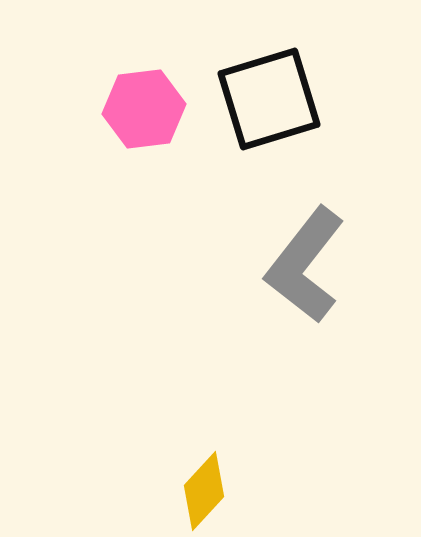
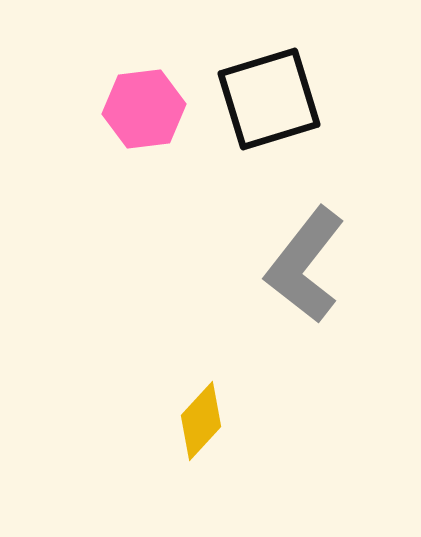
yellow diamond: moved 3 px left, 70 px up
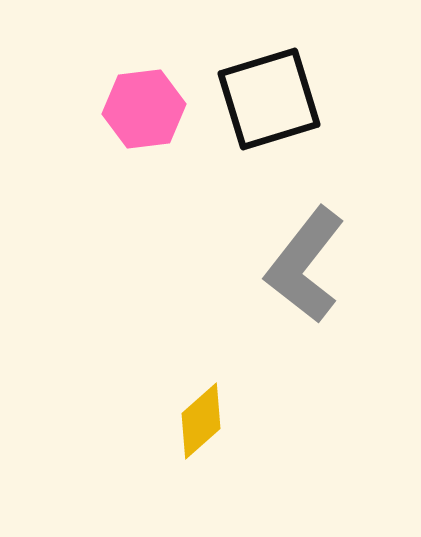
yellow diamond: rotated 6 degrees clockwise
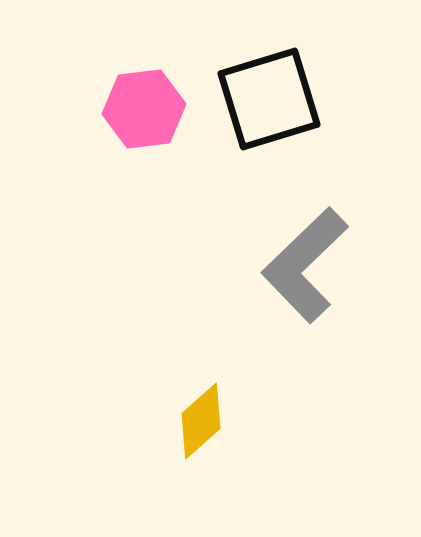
gray L-shape: rotated 8 degrees clockwise
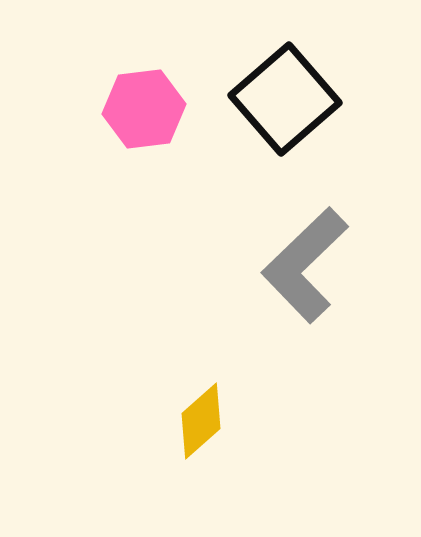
black square: moved 16 px right; rotated 24 degrees counterclockwise
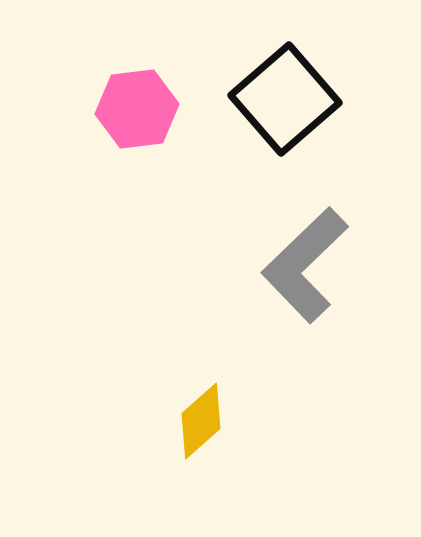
pink hexagon: moved 7 px left
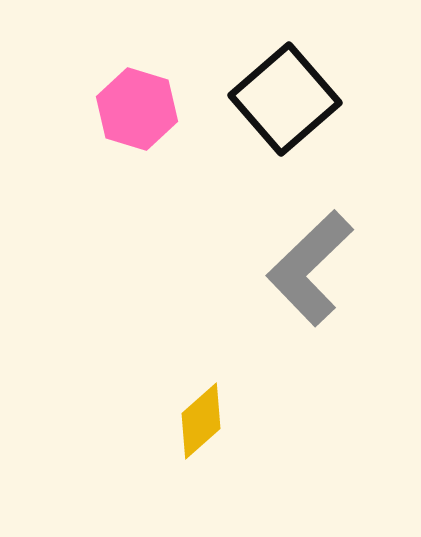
pink hexagon: rotated 24 degrees clockwise
gray L-shape: moved 5 px right, 3 px down
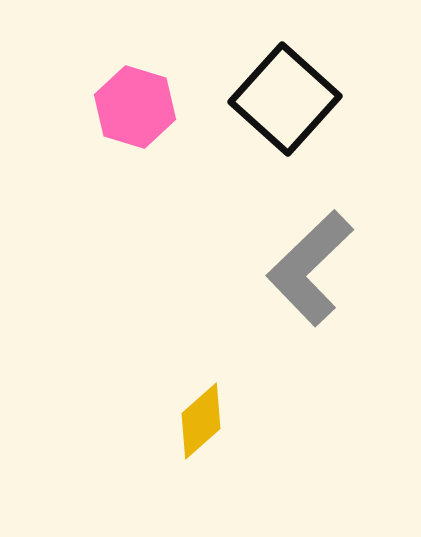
black square: rotated 7 degrees counterclockwise
pink hexagon: moved 2 px left, 2 px up
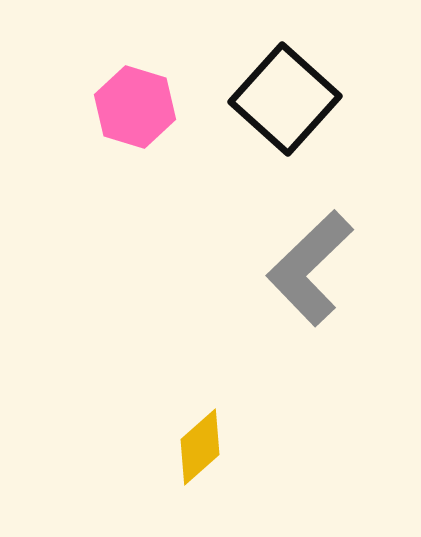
yellow diamond: moved 1 px left, 26 px down
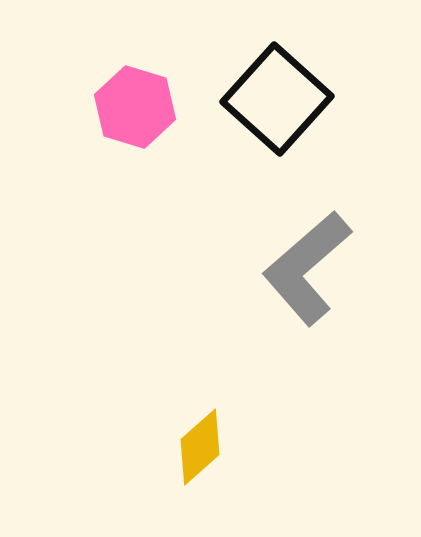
black square: moved 8 px left
gray L-shape: moved 3 px left; rotated 3 degrees clockwise
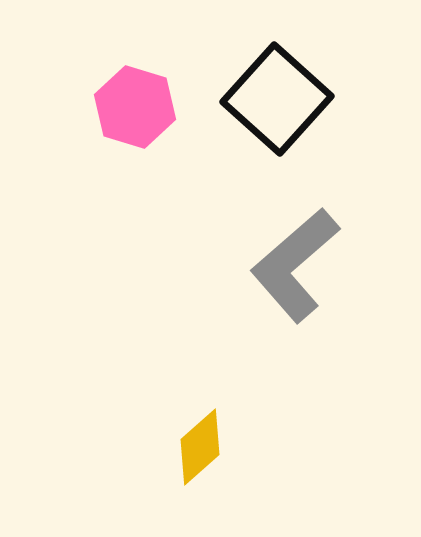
gray L-shape: moved 12 px left, 3 px up
